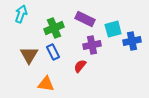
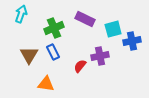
purple cross: moved 8 px right, 11 px down
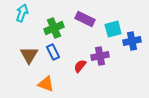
cyan arrow: moved 1 px right, 1 px up
orange triangle: rotated 12 degrees clockwise
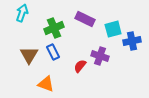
purple cross: rotated 30 degrees clockwise
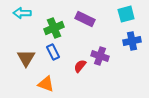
cyan arrow: rotated 108 degrees counterclockwise
cyan square: moved 13 px right, 15 px up
brown triangle: moved 3 px left, 3 px down
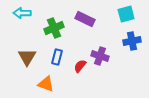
blue rectangle: moved 4 px right, 5 px down; rotated 42 degrees clockwise
brown triangle: moved 1 px right, 1 px up
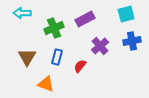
purple rectangle: rotated 54 degrees counterclockwise
purple cross: moved 10 px up; rotated 30 degrees clockwise
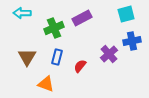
purple rectangle: moved 3 px left, 1 px up
purple cross: moved 9 px right, 8 px down
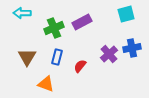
purple rectangle: moved 4 px down
blue cross: moved 7 px down
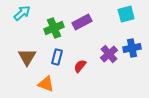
cyan arrow: rotated 138 degrees clockwise
